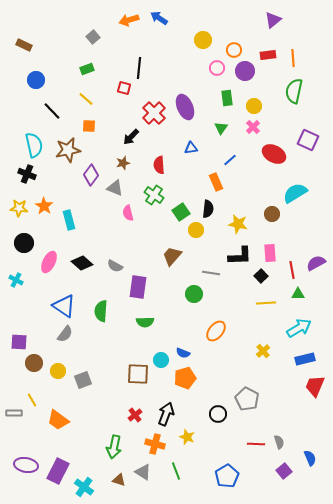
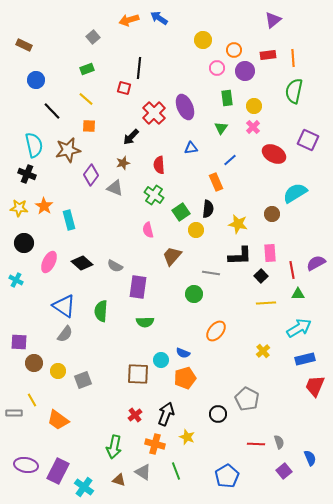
pink semicircle at (128, 213): moved 20 px right, 17 px down
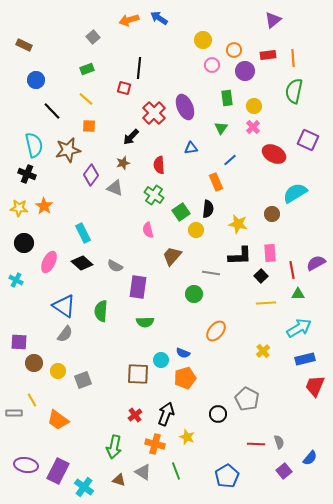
pink circle at (217, 68): moved 5 px left, 3 px up
cyan rectangle at (69, 220): moved 14 px right, 13 px down; rotated 12 degrees counterclockwise
blue semicircle at (310, 458): rotated 63 degrees clockwise
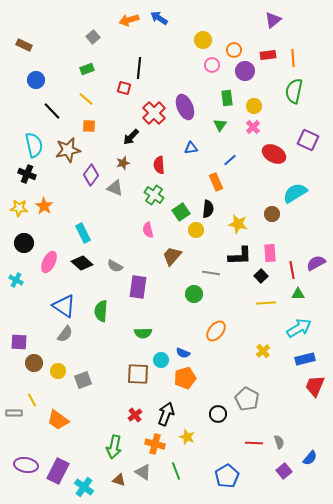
green triangle at (221, 128): moved 1 px left, 3 px up
green semicircle at (145, 322): moved 2 px left, 11 px down
red line at (256, 444): moved 2 px left, 1 px up
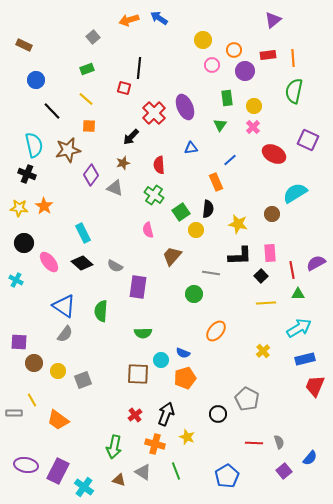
pink ellipse at (49, 262): rotated 65 degrees counterclockwise
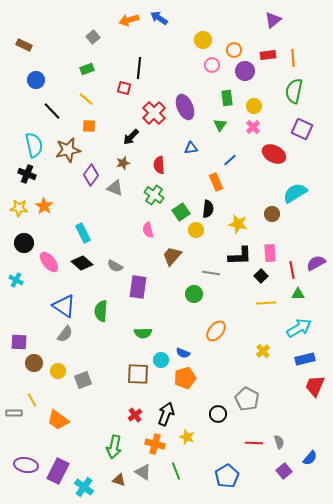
purple square at (308, 140): moved 6 px left, 11 px up
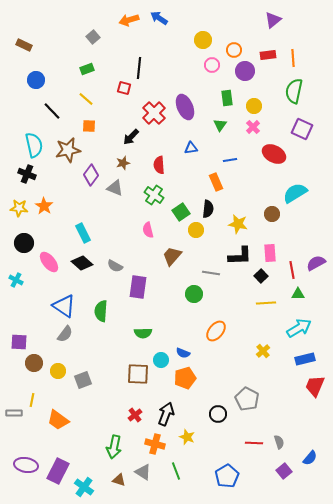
blue line at (230, 160): rotated 32 degrees clockwise
yellow line at (32, 400): rotated 40 degrees clockwise
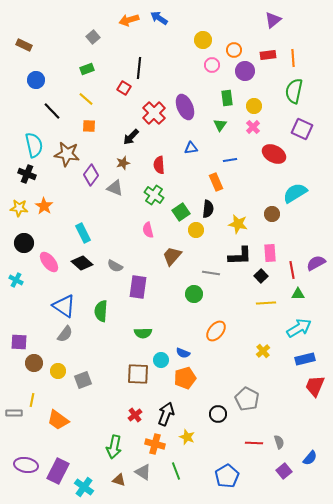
red square at (124, 88): rotated 16 degrees clockwise
brown star at (68, 150): moved 1 px left, 4 px down; rotated 20 degrees clockwise
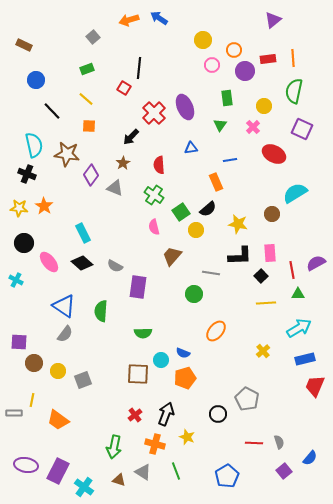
red rectangle at (268, 55): moved 4 px down
yellow circle at (254, 106): moved 10 px right
brown star at (123, 163): rotated 16 degrees counterclockwise
black semicircle at (208, 209): rotated 42 degrees clockwise
pink semicircle at (148, 230): moved 6 px right, 3 px up
